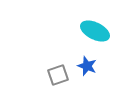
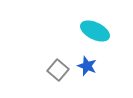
gray square: moved 5 px up; rotated 30 degrees counterclockwise
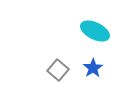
blue star: moved 6 px right, 2 px down; rotated 18 degrees clockwise
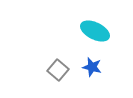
blue star: moved 1 px left, 1 px up; rotated 24 degrees counterclockwise
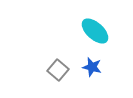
cyan ellipse: rotated 16 degrees clockwise
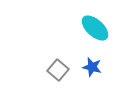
cyan ellipse: moved 3 px up
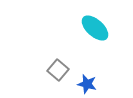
blue star: moved 5 px left, 17 px down
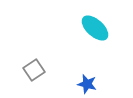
gray square: moved 24 px left; rotated 15 degrees clockwise
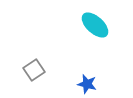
cyan ellipse: moved 3 px up
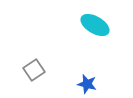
cyan ellipse: rotated 12 degrees counterclockwise
